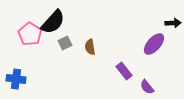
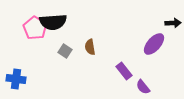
black semicircle: rotated 44 degrees clockwise
pink pentagon: moved 5 px right, 6 px up
gray square: moved 8 px down; rotated 32 degrees counterclockwise
purple semicircle: moved 4 px left
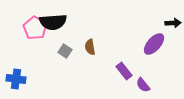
purple semicircle: moved 2 px up
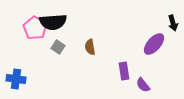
black arrow: rotated 77 degrees clockwise
gray square: moved 7 px left, 4 px up
purple rectangle: rotated 30 degrees clockwise
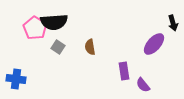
black semicircle: moved 1 px right
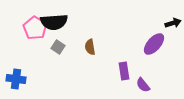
black arrow: rotated 91 degrees counterclockwise
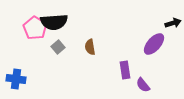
gray square: rotated 16 degrees clockwise
purple rectangle: moved 1 px right, 1 px up
